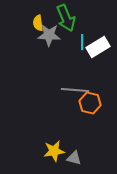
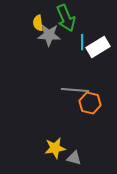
yellow star: moved 1 px right, 3 px up
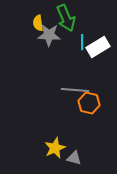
orange hexagon: moved 1 px left
yellow star: rotated 15 degrees counterclockwise
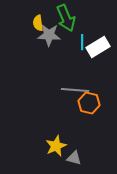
yellow star: moved 1 px right, 2 px up
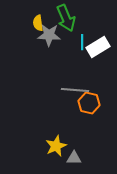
gray triangle: rotated 14 degrees counterclockwise
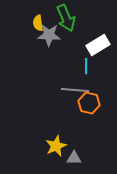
cyan line: moved 4 px right, 24 px down
white rectangle: moved 2 px up
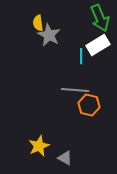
green arrow: moved 34 px right
gray star: rotated 25 degrees clockwise
cyan line: moved 5 px left, 10 px up
orange hexagon: moved 2 px down
yellow star: moved 17 px left
gray triangle: moved 9 px left; rotated 28 degrees clockwise
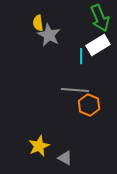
orange hexagon: rotated 10 degrees clockwise
